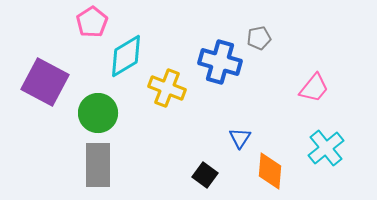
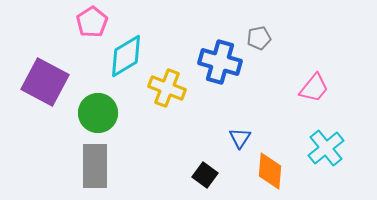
gray rectangle: moved 3 px left, 1 px down
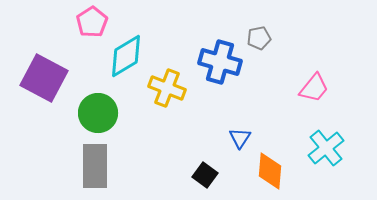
purple square: moved 1 px left, 4 px up
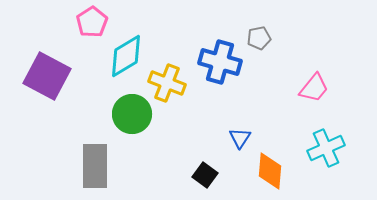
purple square: moved 3 px right, 2 px up
yellow cross: moved 5 px up
green circle: moved 34 px right, 1 px down
cyan cross: rotated 15 degrees clockwise
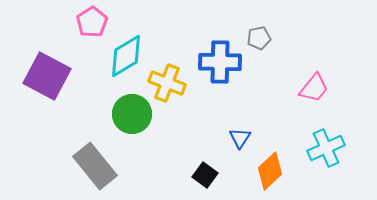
blue cross: rotated 15 degrees counterclockwise
gray rectangle: rotated 39 degrees counterclockwise
orange diamond: rotated 42 degrees clockwise
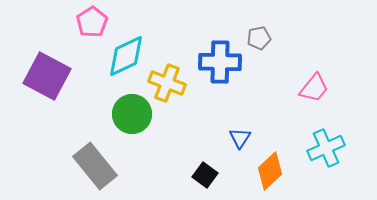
cyan diamond: rotated 6 degrees clockwise
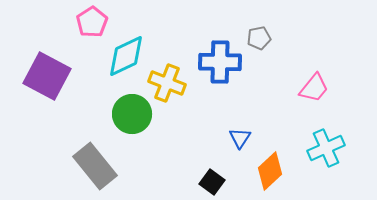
black square: moved 7 px right, 7 px down
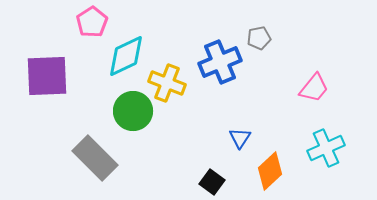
blue cross: rotated 24 degrees counterclockwise
purple square: rotated 30 degrees counterclockwise
green circle: moved 1 px right, 3 px up
gray rectangle: moved 8 px up; rotated 6 degrees counterclockwise
